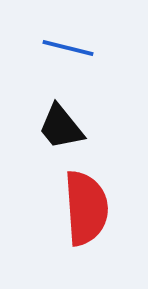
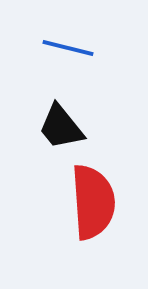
red semicircle: moved 7 px right, 6 px up
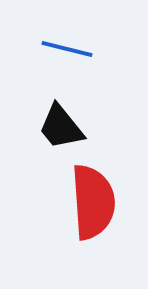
blue line: moved 1 px left, 1 px down
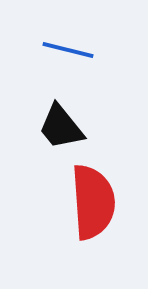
blue line: moved 1 px right, 1 px down
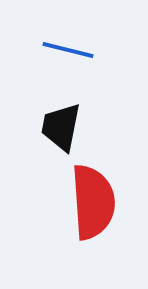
black trapezoid: rotated 50 degrees clockwise
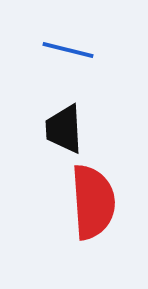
black trapezoid: moved 3 px right, 2 px down; rotated 14 degrees counterclockwise
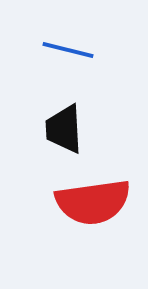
red semicircle: rotated 86 degrees clockwise
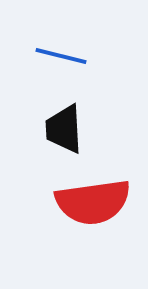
blue line: moved 7 px left, 6 px down
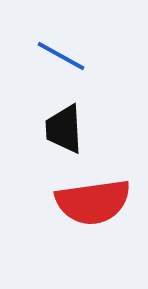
blue line: rotated 15 degrees clockwise
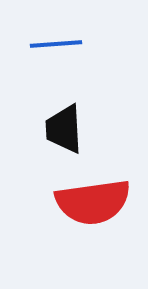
blue line: moved 5 px left, 12 px up; rotated 33 degrees counterclockwise
